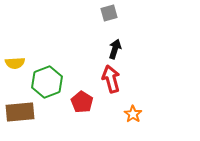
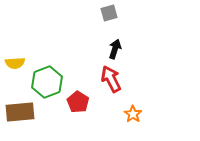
red arrow: rotated 12 degrees counterclockwise
red pentagon: moved 4 px left
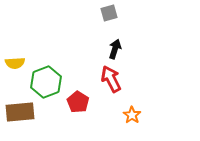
green hexagon: moved 1 px left
orange star: moved 1 px left, 1 px down
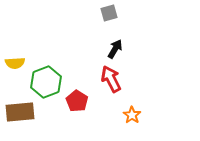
black arrow: rotated 12 degrees clockwise
red pentagon: moved 1 px left, 1 px up
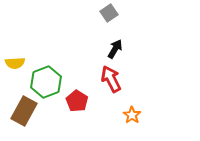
gray square: rotated 18 degrees counterclockwise
brown rectangle: moved 4 px right, 1 px up; rotated 56 degrees counterclockwise
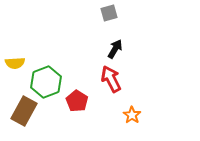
gray square: rotated 18 degrees clockwise
